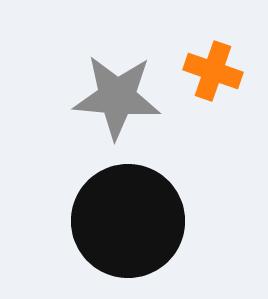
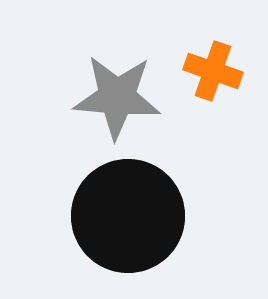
black circle: moved 5 px up
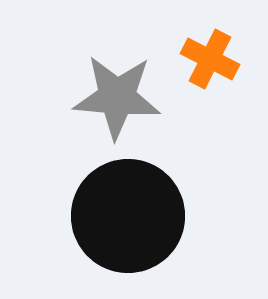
orange cross: moved 3 px left, 12 px up; rotated 8 degrees clockwise
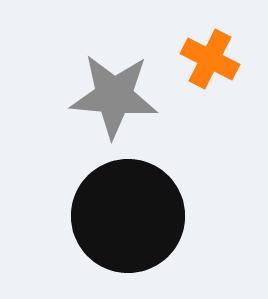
gray star: moved 3 px left, 1 px up
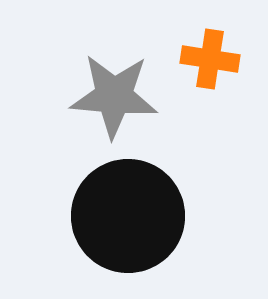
orange cross: rotated 18 degrees counterclockwise
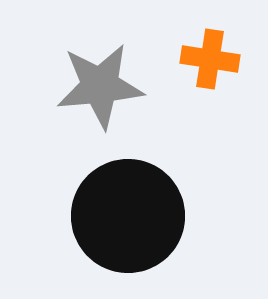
gray star: moved 14 px left, 10 px up; rotated 10 degrees counterclockwise
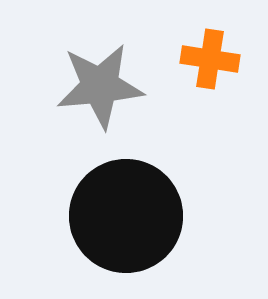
black circle: moved 2 px left
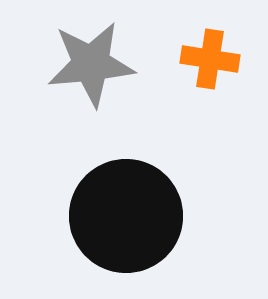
gray star: moved 9 px left, 22 px up
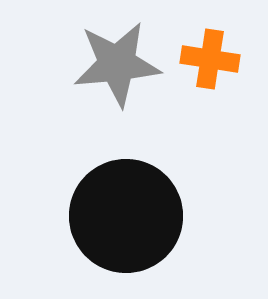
gray star: moved 26 px right
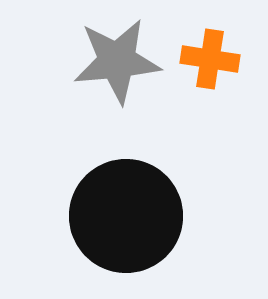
gray star: moved 3 px up
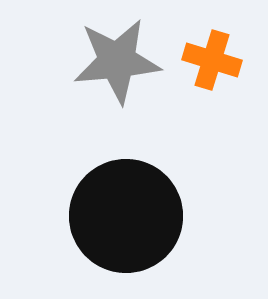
orange cross: moved 2 px right, 1 px down; rotated 8 degrees clockwise
